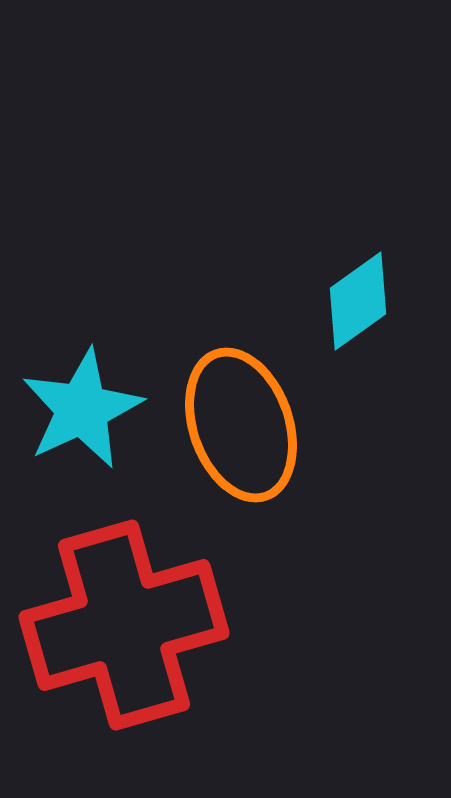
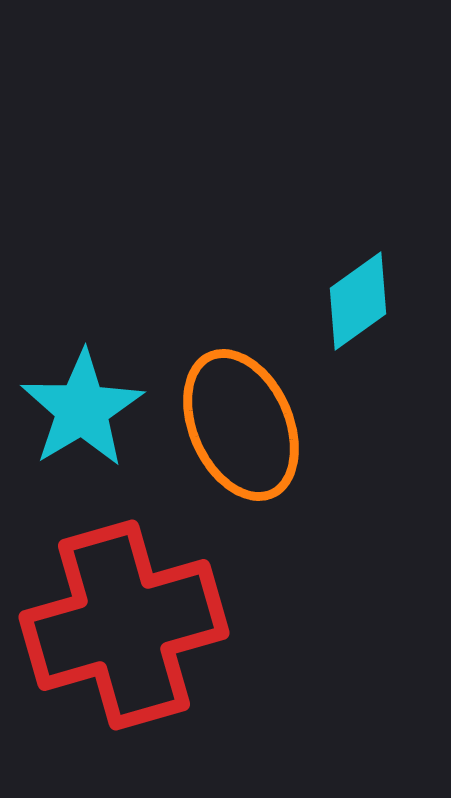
cyan star: rotated 6 degrees counterclockwise
orange ellipse: rotated 5 degrees counterclockwise
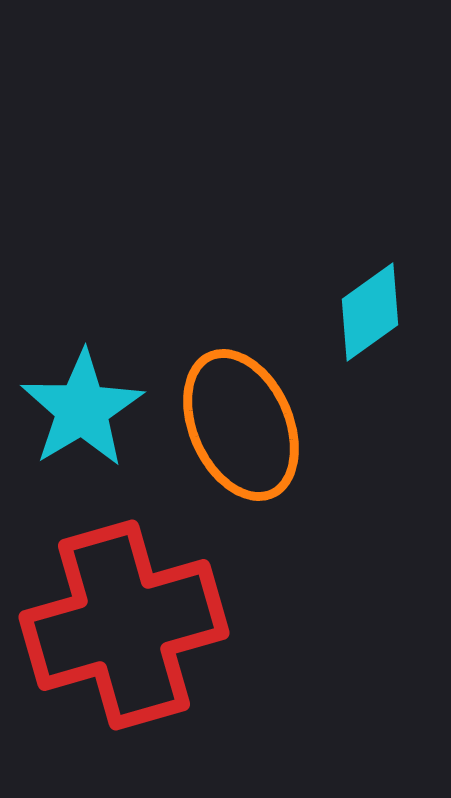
cyan diamond: moved 12 px right, 11 px down
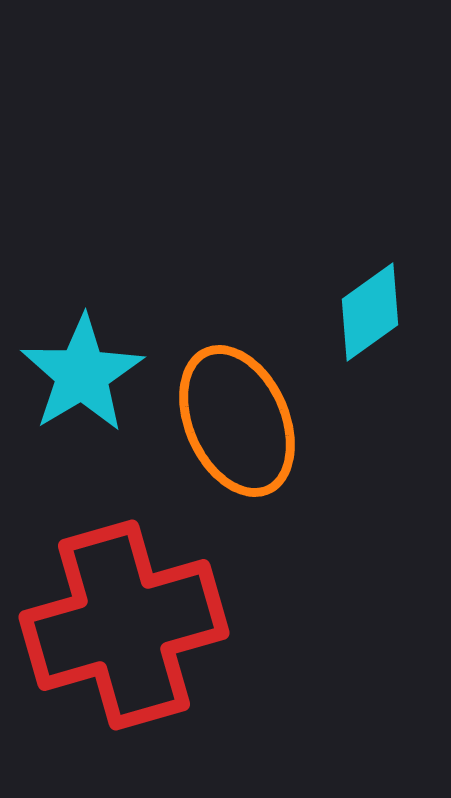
cyan star: moved 35 px up
orange ellipse: moved 4 px left, 4 px up
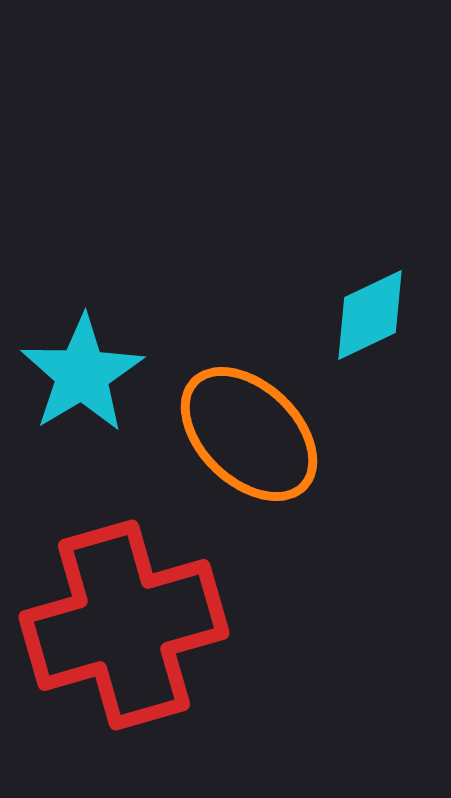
cyan diamond: moved 3 px down; rotated 10 degrees clockwise
orange ellipse: moved 12 px right, 13 px down; rotated 22 degrees counterclockwise
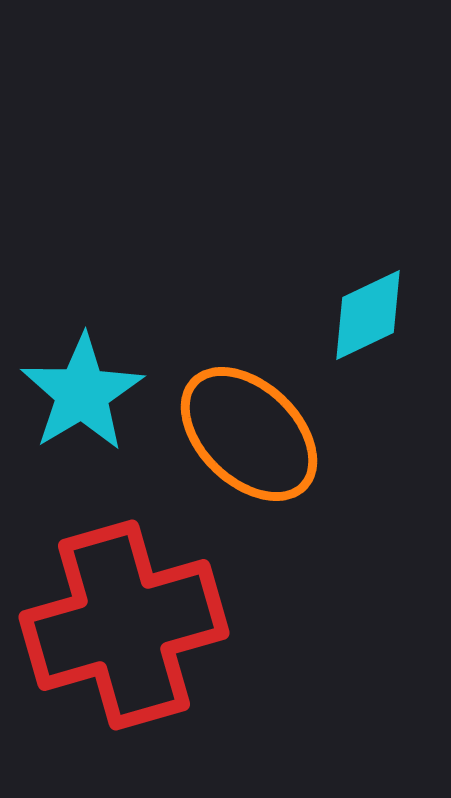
cyan diamond: moved 2 px left
cyan star: moved 19 px down
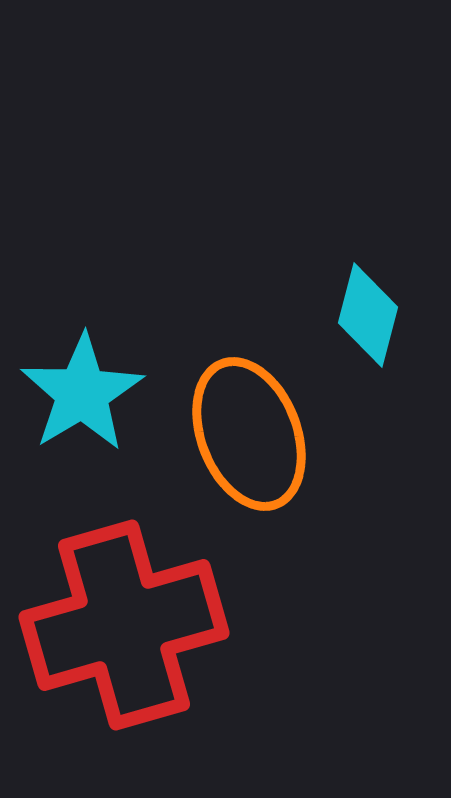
cyan diamond: rotated 50 degrees counterclockwise
orange ellipse: rotated 25 degrees clockwise
